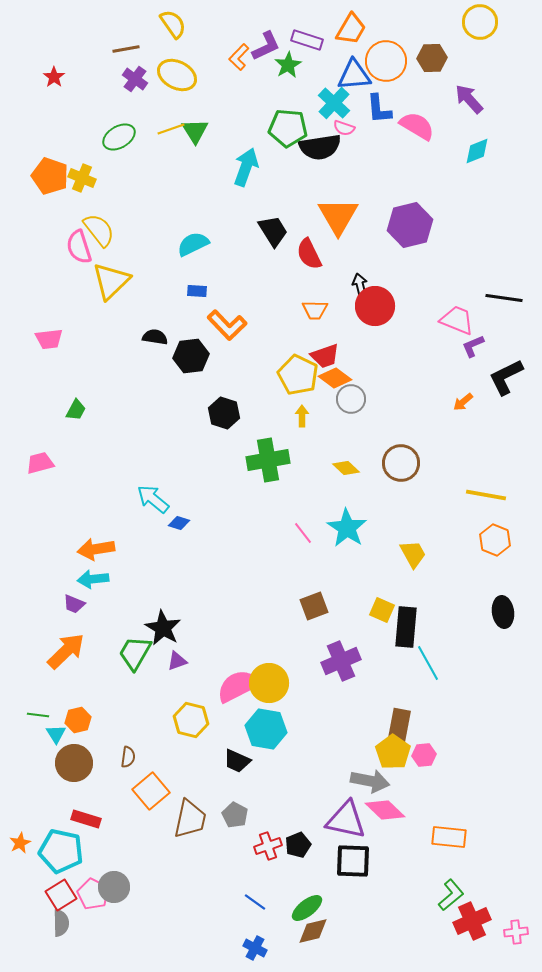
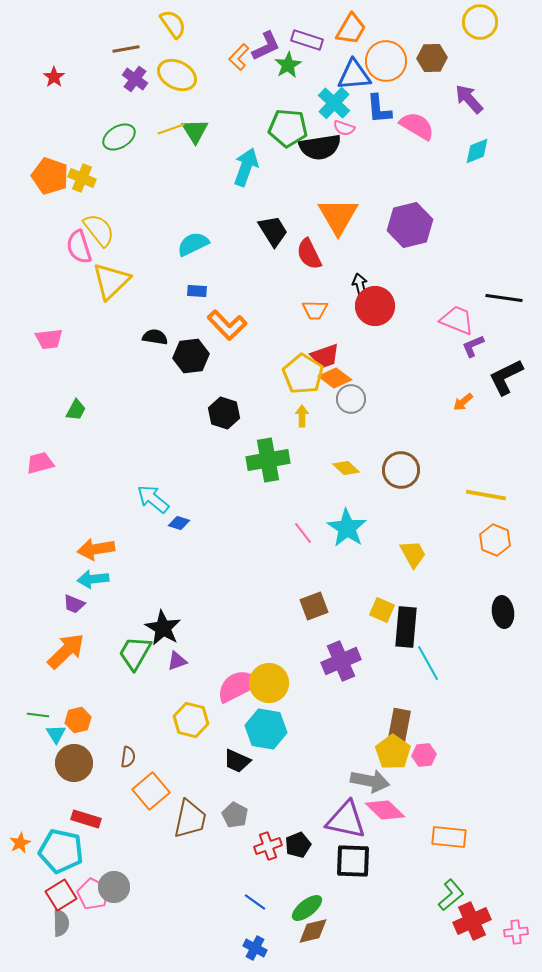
yellow pentagon at (298, 375): moved 5 px right, 1 px up; rotated 6 degrees clockwise
brown circle at (401, 463): moved 7 px down
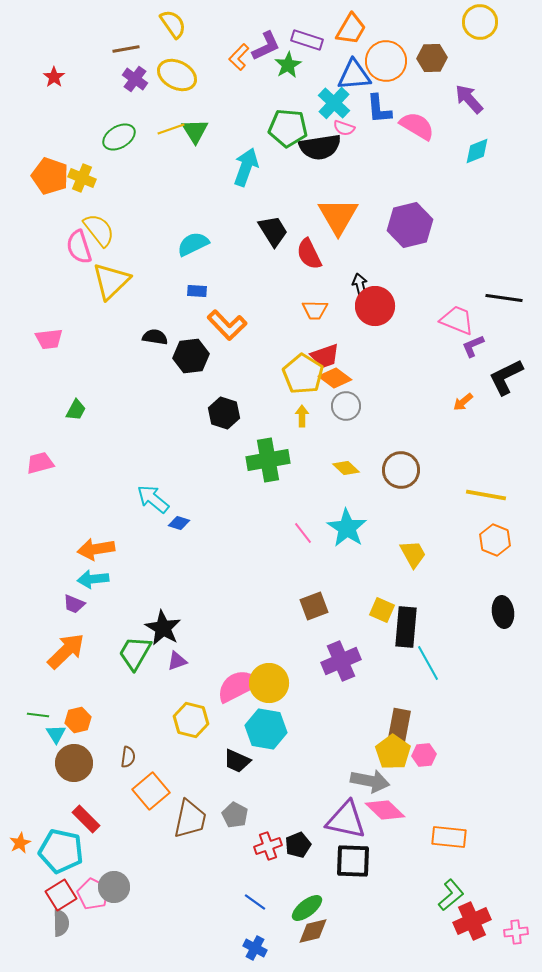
gray circle at (351, 399): moved 5 px left, 7 px down
red rectangle at (86, 819): rotated 28 degrees clockwise
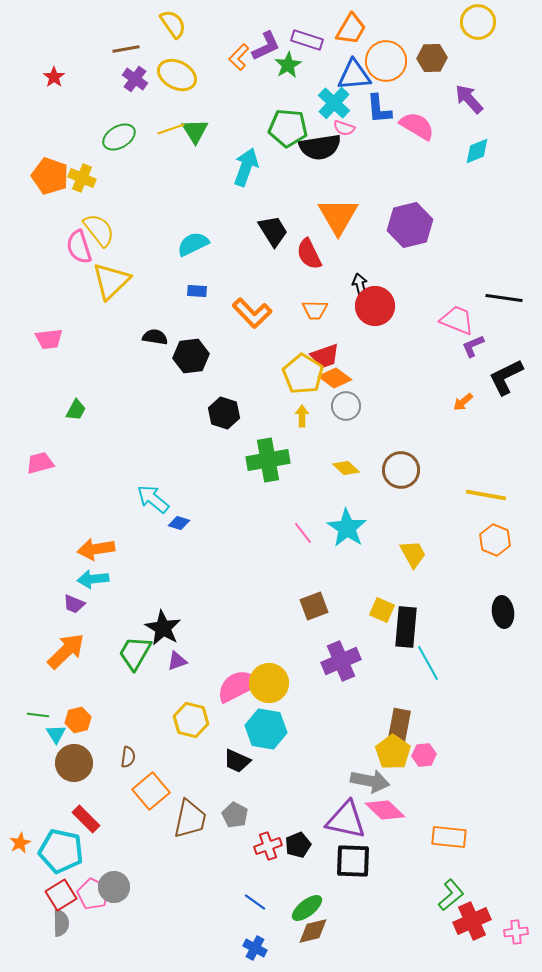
yellow circle at (480, 22): moved 2 px left
orange L-shape at (227, 325): moved 25 px right, 12 px up
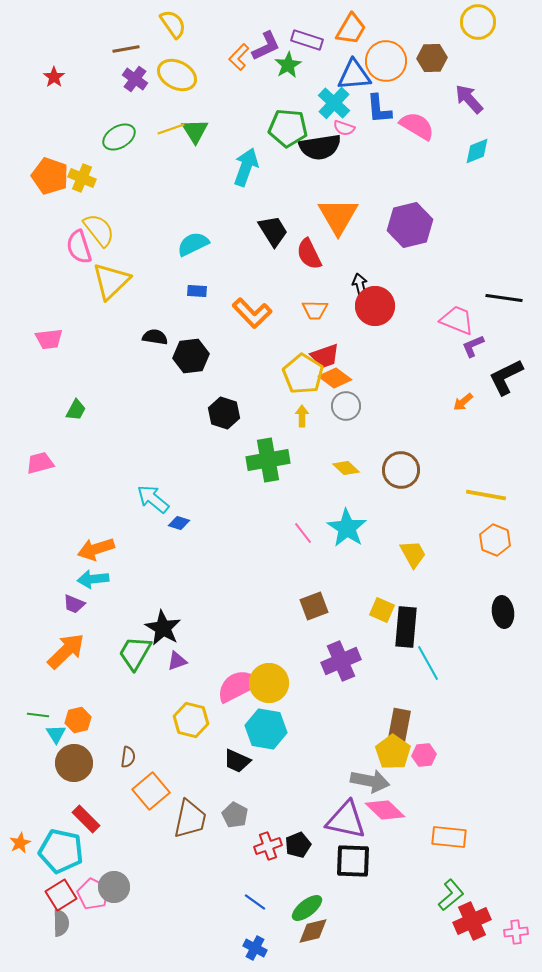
orange arrow at (96, 549): rotated 9 degrees counterclockwise
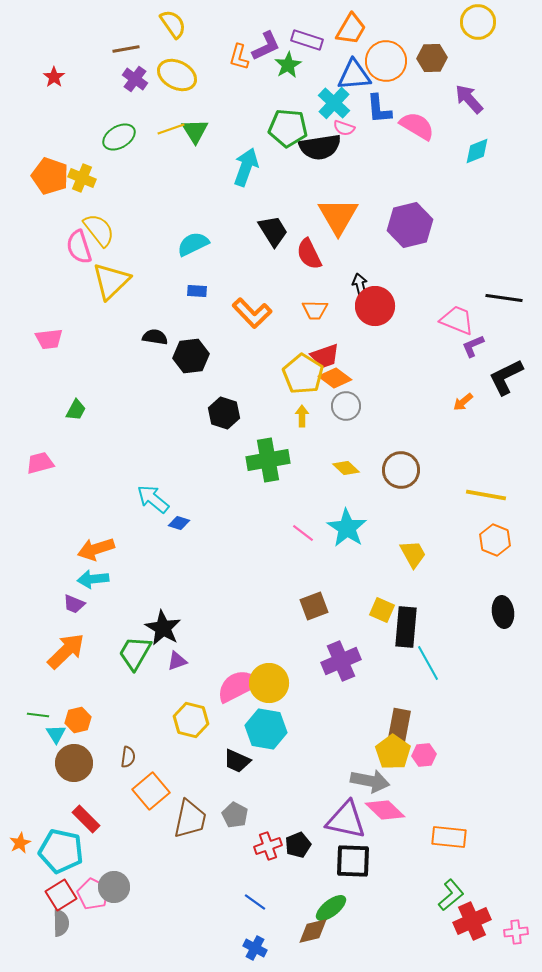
orange L-shape at (239, 57): rotated 28 degrees counterclockwise
pink line at (303, 533): rotated 15 degrees counterclockwise
green ellipse at (307, 908): moved 24 px right
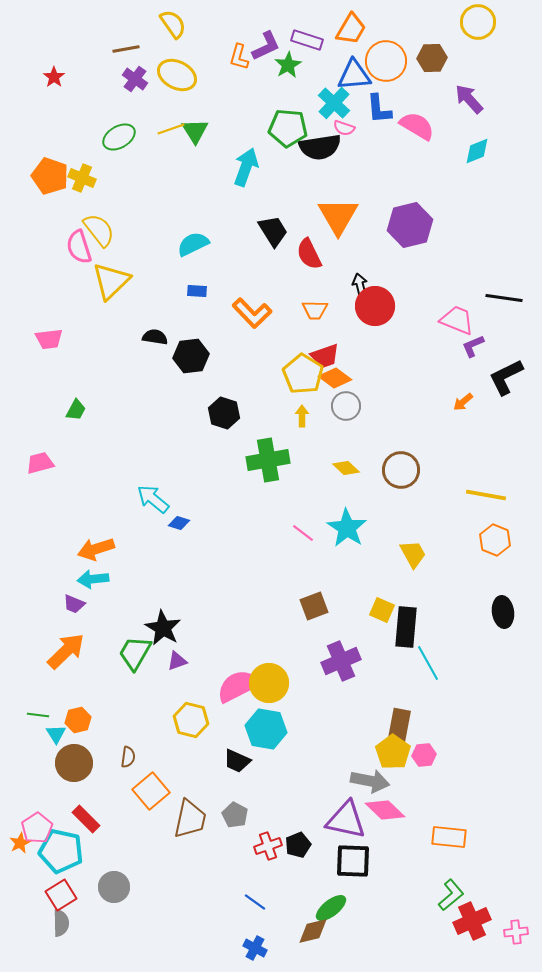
pink pentagon at (93, 894): moved 56 px left, 66 px up; rotated 12 degrees clockwise
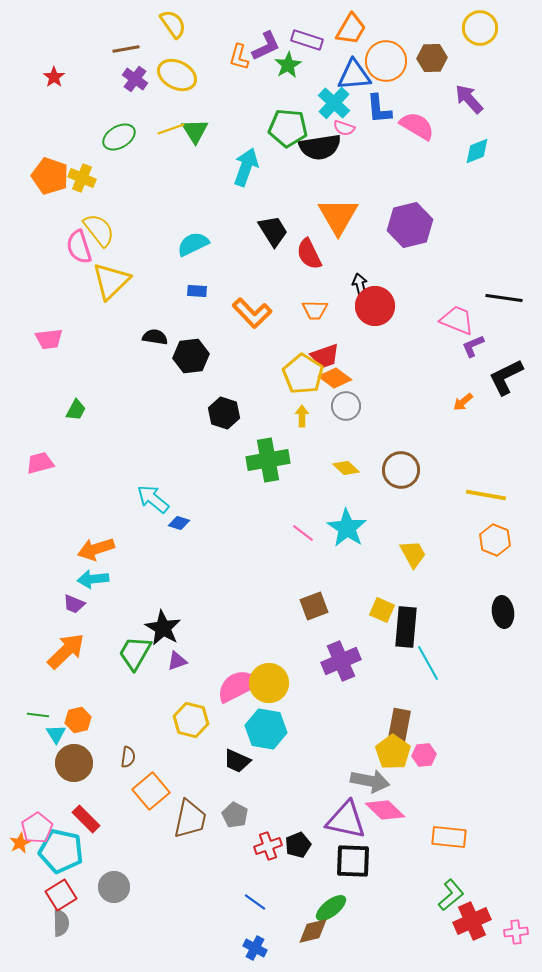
yellow circle at (478, 22): moved 2 px right, 6 px down
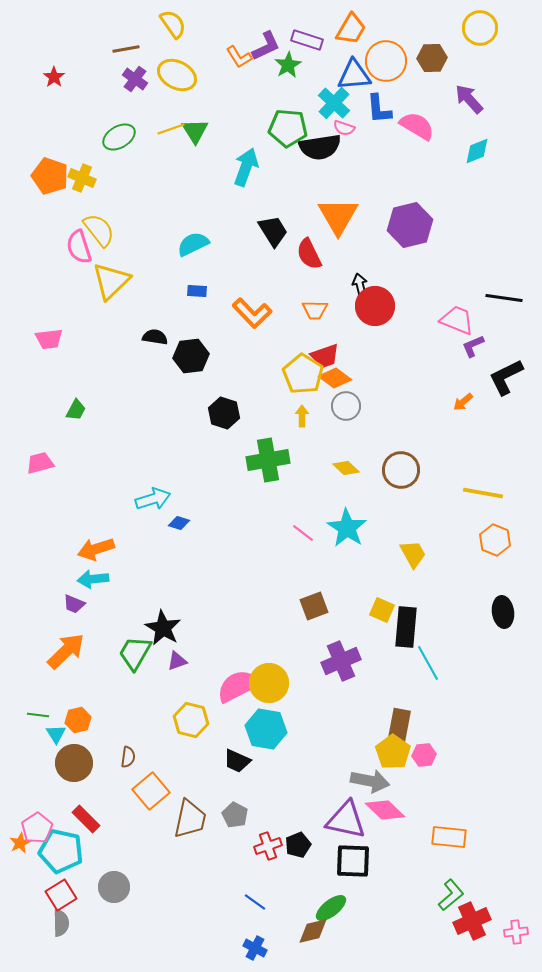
orange L-shape at (239, 57): rotated 48 degrees counterclockwise
yellow line at (486, 495): moved 3 px left, 2 px up
cyan arrow at (153, 499): rotated 124 degrees clockwise
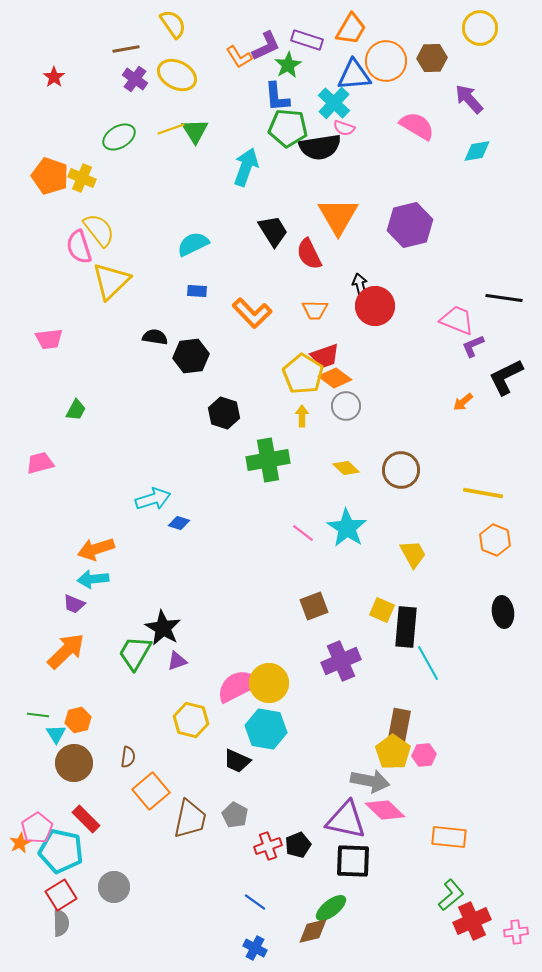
blue L-shape at (379, 109): moved 102 px left, 12 px up
cyan diamond at (477, 151): rotated 12 degrees clockwise
